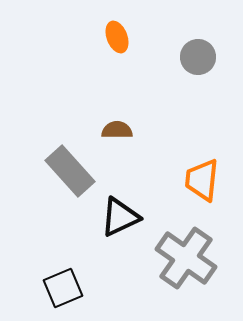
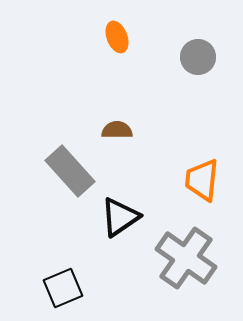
black triangle: rotated 9 degrees counterclockwise
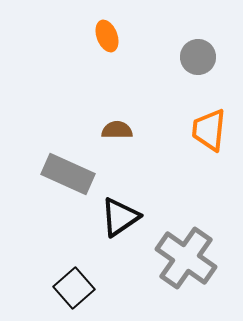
orange ellipse: moved 10 px left, 1 px up
gray rectangle: moved 2 px left, 3 px down; rotated 24 degrees counterclockwise
orange trapezoid: moved 7 px right, 50 px up
black square: moved 11 px right; rotated 18 degrees counterclockwise
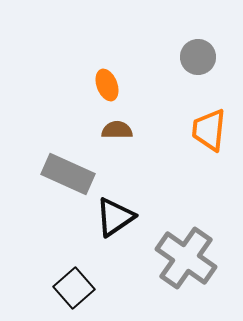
orange ellipse: moved 49 px down
black triangle: moved 5 px left
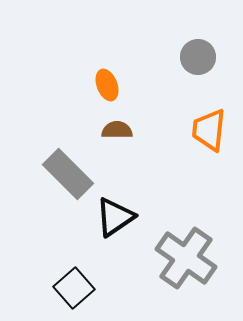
gray rectangle: rotated 21 degrees clockwise
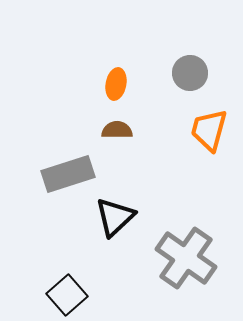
gray circle: moved 8 px left, 16 px down
orange ellipse: moved 9 px right, 1 px up; rotated 32 degrees clockwise
orange trapezoid: rotated 9 degrees clockwise
gray rectangle: rotated 63 degrees counterclockwise
black triangle: rotated 9 degrees counterclockwise
black square: moved 7 px left, 7 px down
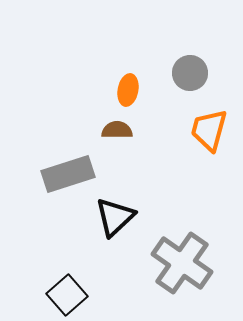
orange ellipse: moved 12 px right, 6 px down
gray cross: moved 4 px left, 5 px down
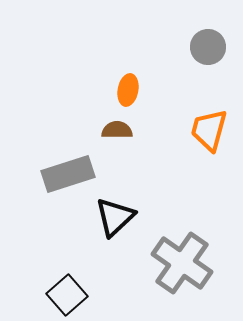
gray circle: moved 18 px right, 26 px up
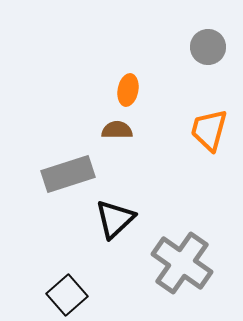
black triangle: moved 2 px down
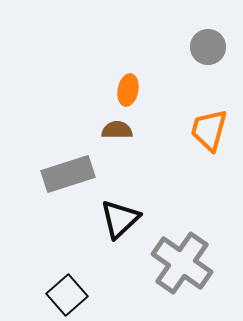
black triangle: moved 5 px right
